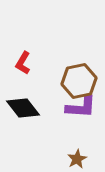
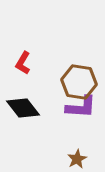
brown hexagon: moved 1 px down; rotated 20 degrees clockwise
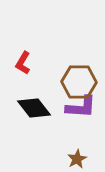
brown hexagon: rotated 8 degrees counterclockwise
black diamond: moved 11 px right
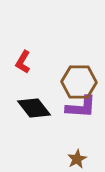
red L-shape: moved 1 px up
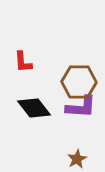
red L-shape: rotated 35 degrees counterclockwise
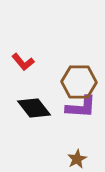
red L-shape: rotated 35 degrees counterclockwise
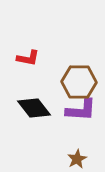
red L-shape: moved 5 px right, 4 px up; rotated 40 degrees counterclockwise
purple L-shape: moved 3 px down
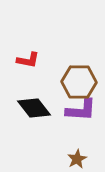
red L-shape: moved 2 px down
